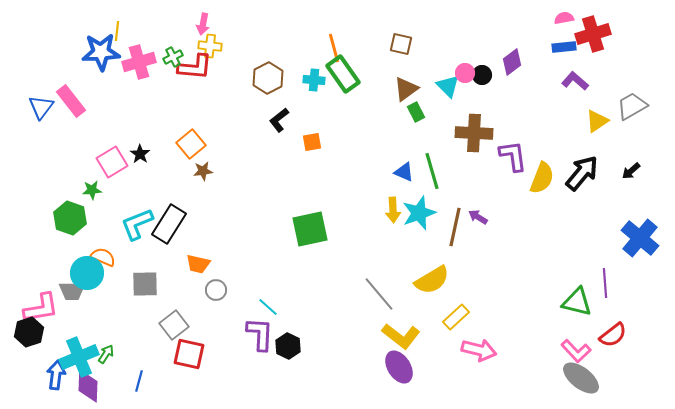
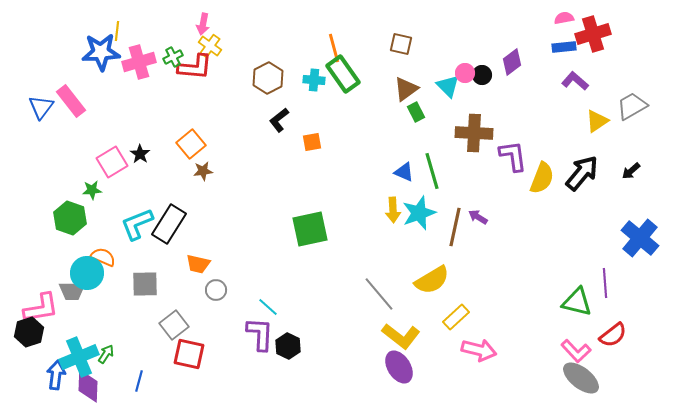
yellow cross at (210, 46): rotated 30 degrees clockwise
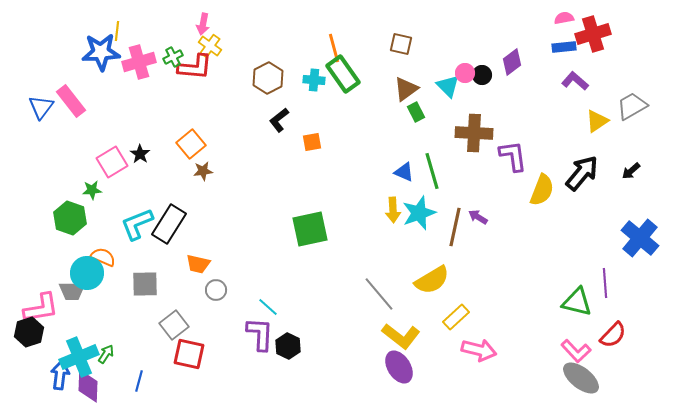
yellow semicircle at (542, 178): moved 12 px down
red semicircle at (613, 335): rotated 8 degrees counterclockwise
blue arrow at (56, 375): moved 4 px right
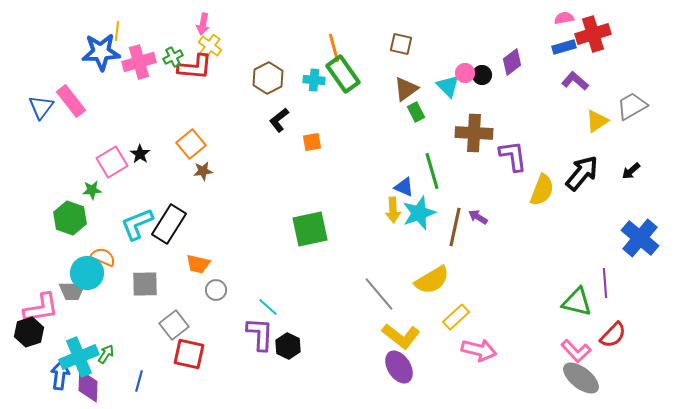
blue rectangle at (564, 47): rotated 10 degrees counterclockwise
blue triangle at (404, 172): moved 15 px down
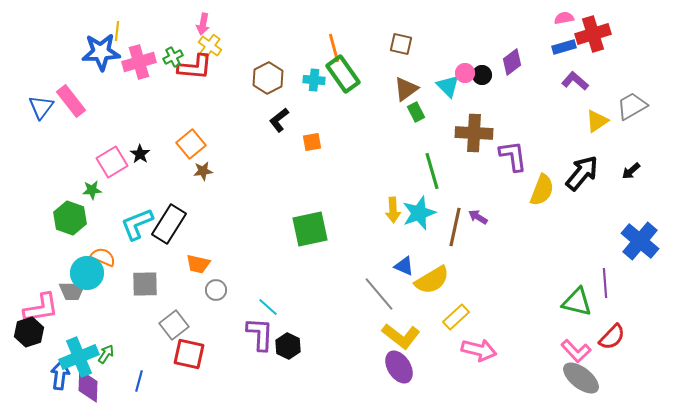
blue triangle at (404, 187): moved 79 px down
blue cross at (640, 238): moved 3 px down
red semicircle at (613, 335): moved 1 px left, 2 px down
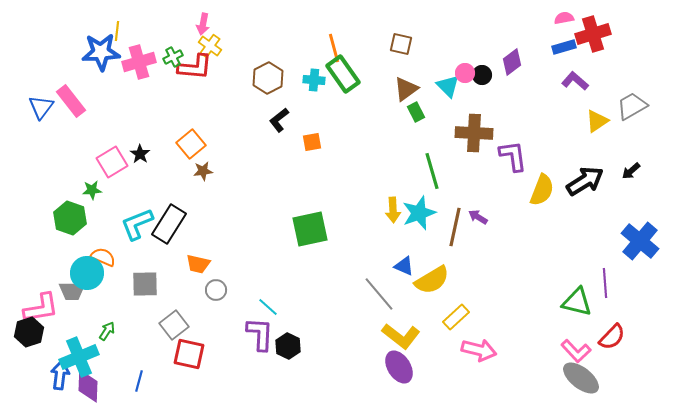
black arrow at (582, 173): moved 3 px right, 8 px down; rotated 18 degrees clockwise
green arrow at (106, 354): moved 1 px right, 23 px up
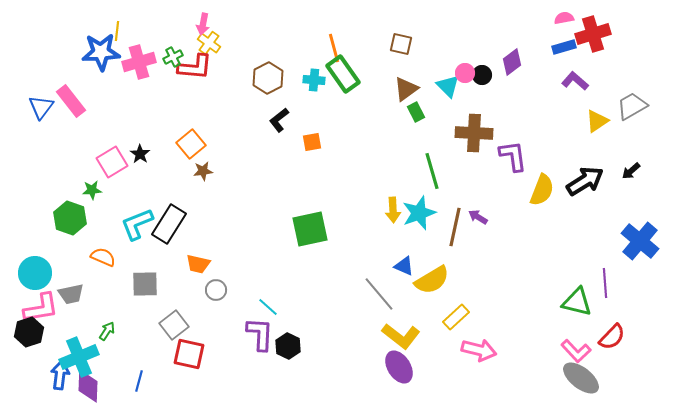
yellow cross at (210, 46): moved 1 px left, 3 px up
cyan circle at (87, 273): moved 52 px left
gray trapezoid at (72, 291): moved 1 px left, 3 px down; rotated 12 degrees counterclockwise
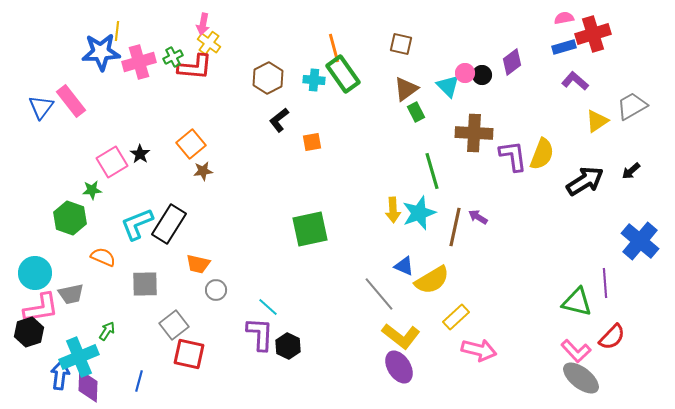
yellow semicircle at (542, 190): moved 36 px up
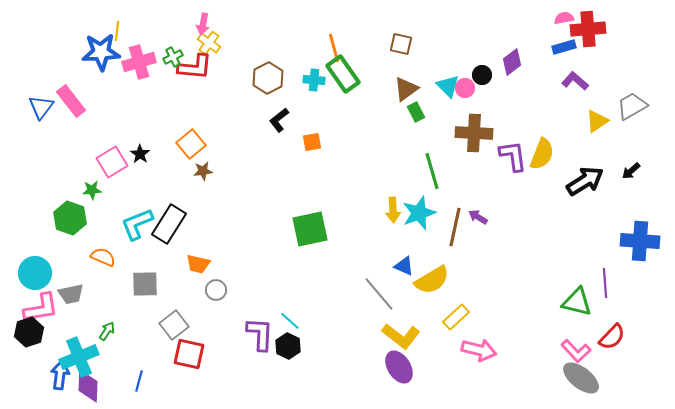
red cross at (593, 34): moved 5 px left, 5 px up; rotated 12 degrees clockwise
pink circle at (465, 73): moved 15 px down
blue cross at (640, 241): rotated 36 degrees counterclockwise
cyan line at (268, 307): moved 22 px right, 14 px down
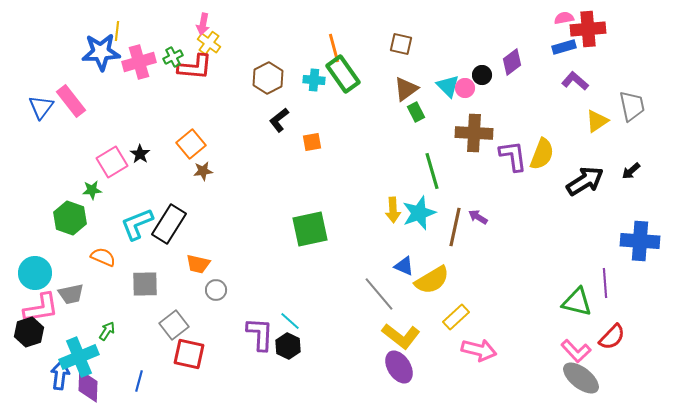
gray trapezoid at (632, 106): rotated 108 degrees clockwise
